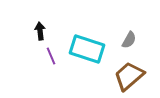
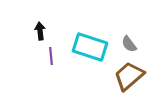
gray semicircle: moved 4 px down; rotated 114 degrees clockwise
cyan rectangle: moved 3 px right, 2 px up
purple line: rotated 18 degrees clockwise
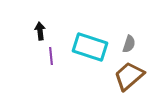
gray semicircle: rotated 126 degrees counterclockwise
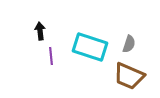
brown trapezoid: rotated 116 degrees counterclockwise
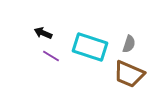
black arrow: moved 3 px right, 2 px down; rotated 60 degrees counterclockwise
purple line: rotated 54 degrees counterclockwise
brown trapezoid: moved 2 px up
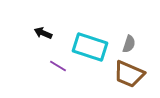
purple line: moved 7 px right, 10 px down
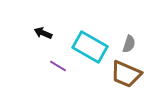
cyan rectangle: rotated 12 degrees clockwise
brown trapezoid: moved 3 px left
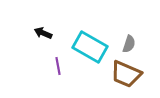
purple line: rotated 48 degrees clockwise
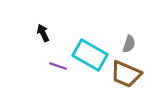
black arrow: rotated 42 degrees clockwise
cyan rectangle: moved 8 px down
purple line: rotated 60 degrees counterclockwise
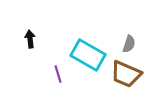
black arrow: moved 13 px left, 6 px down; rotated 18 degrees clockwise
cyan rectangle: moved 2 px left
purple line: moved 8 px down; rotated 54 degrees clockwise
